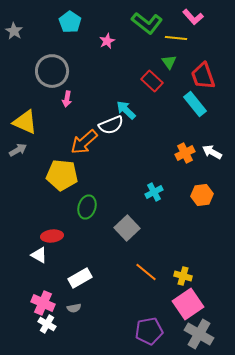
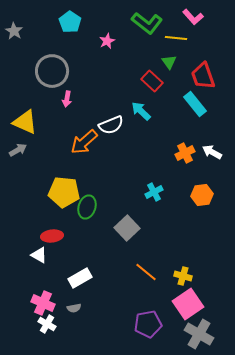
cyan arrow: moved 15 px right, 1 px down
yellow pentagon: moved 2 px right, 17 px down
purple pentagon: moved 1 px left, 7 px up
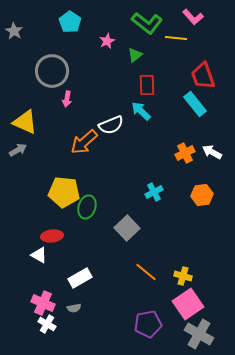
green triangle: moved 34 px left, 7 px up; rotated 28 degrees clockwise
red rectangle: moved 5 px left, 4 px down; rotated 45 degrees clockwise
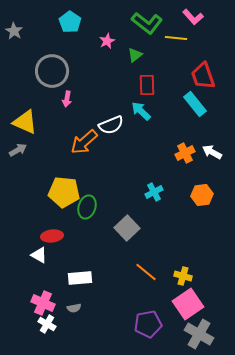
white rectangle: rotated 25 degrees clockwise
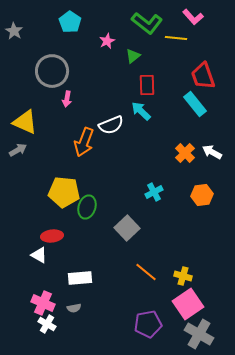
green triangle: moved 2 px left, 1 px down
orange arrow: rotated 28 degrees counterclockwise
orange cross: rotated 18 degrees counterclockwise
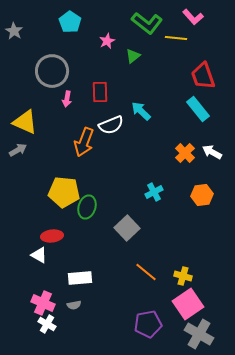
red rectangle: moved 47 px left, 7 px down
cyan rectangle: moved 3 px right, 5 px down
gray semicircle: moved 3 px up
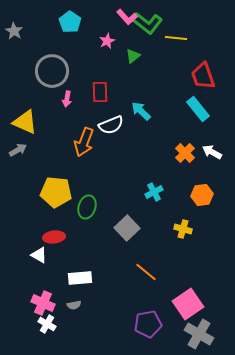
pink L-shape: moved 66 px left
yellow pentagon: moved 8 px left
red ellipse: moved 2 px right, 1 px down
yellow cross: moved 47 px up
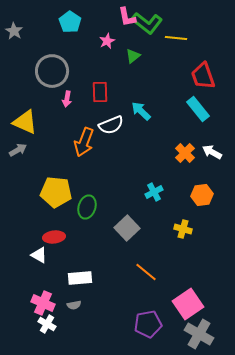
pink L-shape: rotated 30 degrees clockwise
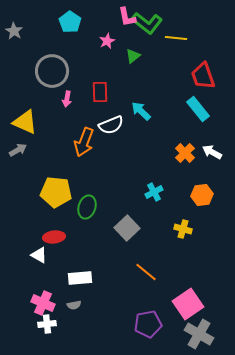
white cross: rotated 36 degrees counterclockwise
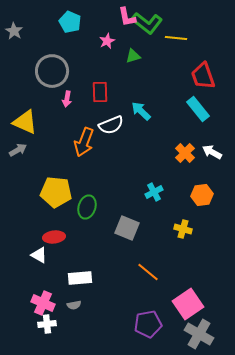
cyan pentagon: rotated 10 degrees counterclockwise
green triangle: rotated 21 degrees clockwise
gray square: rotated 25 degrees counterclockwise
orange line: moved 2 px right
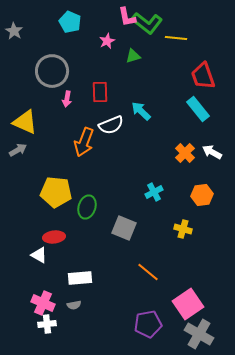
gray square: moved 3 px left
